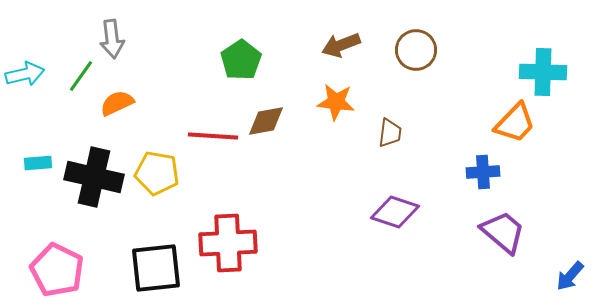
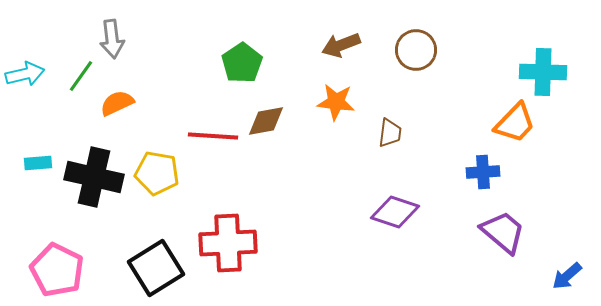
green pentagon: moved 1 px right, 3 px down
black square: rotated 26 degrees counterclockwise
blue arrow: moved 3 px left; rotated 8 degrees clockwise
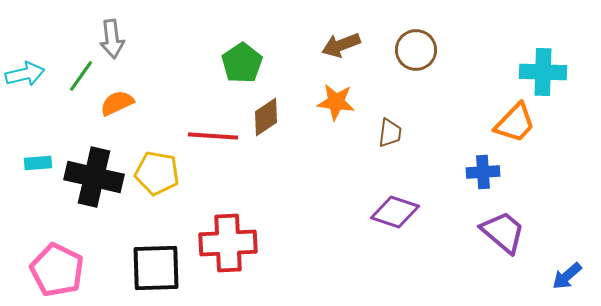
brown diamond: moved 4 px up; rotated 24 degrees counterclockwise
black square: rotated 30 degrees clockwise
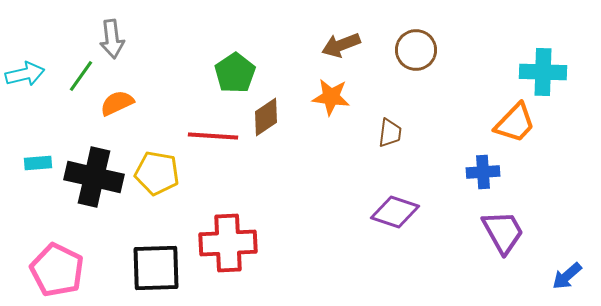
green pentagon: moved 7 px left, 10 px down
orange star: moved 5 px left, 5 px up
purple trapezoid: rotated 21 degrees clockwise
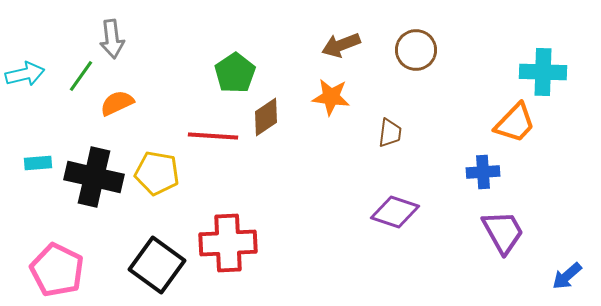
black square: moved 1 px right, 3 px up; rotated 38 degrees clockwise
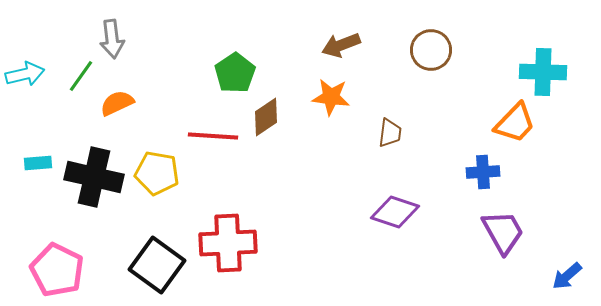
brown circle: moved 15 px right
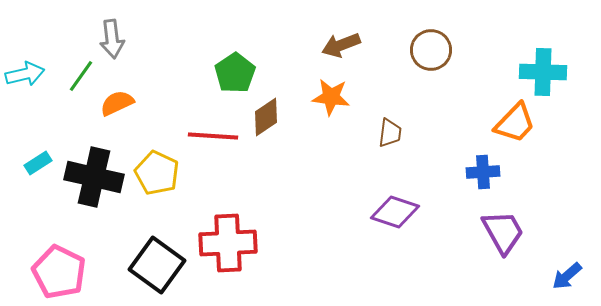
cyan rectangle: rotated 28 degrees counterclockwise
yellow pentagon: rotated 15 degrees clockwise
pink pentagon: moved 2 px right, 2 px down
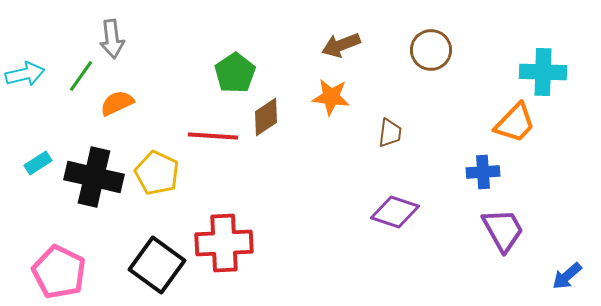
purple trapezoid: moved 2 px up
red cross: moved 4 px left
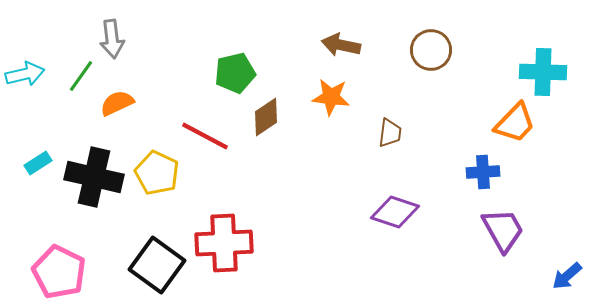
brown arrow: rotated 33 degrees clockwise
green pentagon: rotated 21 degrees clockwise
red line: moved 8 px left; rotated 24 degrees clockwise
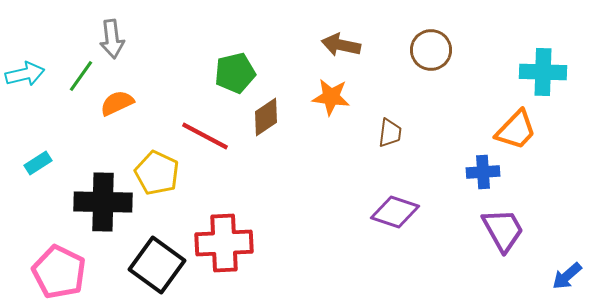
orange trapezoid: moved 1 px right, 7 px down
black cross: moved 9 px right, 25 px down; rotated 12 degrees counterclockwise
